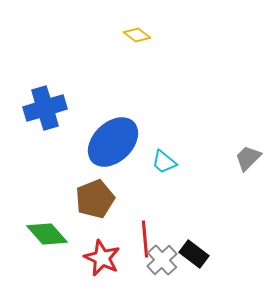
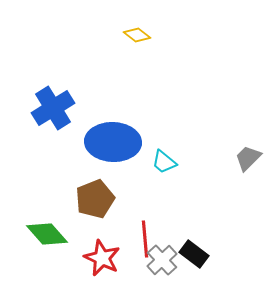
blue cross: moved 8 px right; rotated 15 degrees counterclockwise
blue ellipse: rotated 46 degrees clockwise
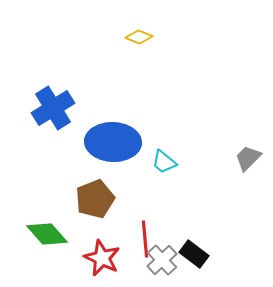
yellow diamond: moved 2 px right, 2 px down; rotated 16 degrees counterclockwise
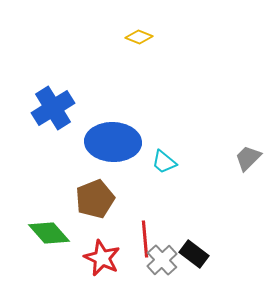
green diamond: moved 2 px right, 1 px up
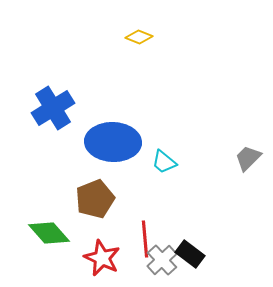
black rectangle: moved 4 px left
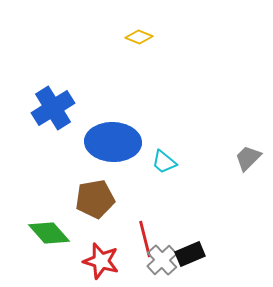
brown pentagon: rotated 12 degrees clockwise
red line: rotated 9 degrees counterclockwise
black rectangle: rotated 60 degrees counterclockwise
red star: moved 1 px left, 3 px down; rotated 9 degrees counterclockwise
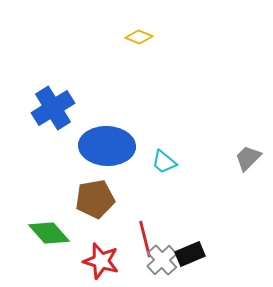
blue ellipse: moved 6 px left, 4 px down
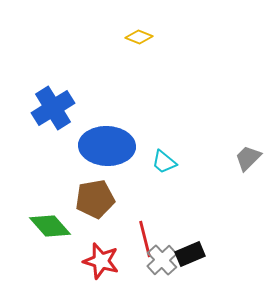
green diamond: moved 1 px right, 7 px up
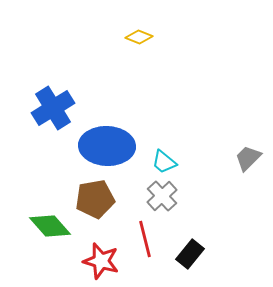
black rectangle: rotated 28 degrees counterclockwise
gray cross: moved 64 px up
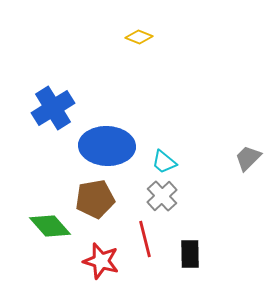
black rectangle: rotated 40 degrees counterclockwise
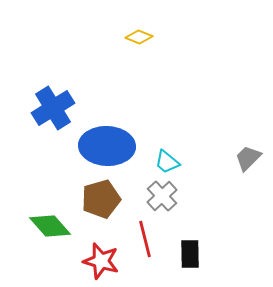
cyan trapezoid: moved 3 px right
brown pentagon: moved 6 px right; rotated 6 degrees counterclockwise
